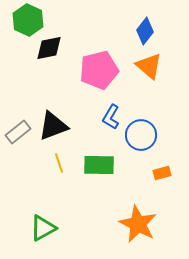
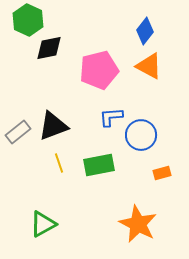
orange triangle: rotated 12 degrees counterclockwise
blue L-shape: rotated 55 degrees clockwise
green rectangle: rotated 12 degrees counterclockwise
green triangle: moved 4 px up
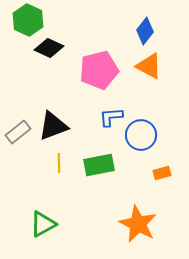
black diamond: rotated 36 degrees clockwise
yellow line: rotated 18 degrees clockwise
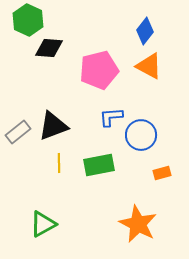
black diamond: rotated 20 degrees counterclockwise
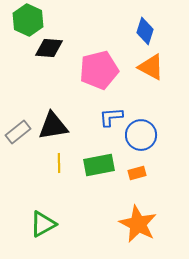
blue diamond: rotated 20 degrees counterclockwise
orange triangle: moved 2 px right, 1 px down
black triangle: rotated 12 degrees clockwise
orange rectangle: moved 25 px left
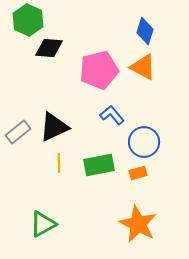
orange triangle: moved 8 px left
blue L-shape: moved 1 px right, 2 px up; rotated 55 degrees clockwise
black triangle: moved 1 px right, 1 px down; rotated 16 degrees counterclockwise
blue circle: moved 3 px right, 7 px down
orange rectangle: moved 1 px right
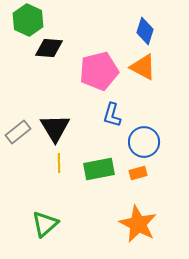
pink pentagon: moved 1 px down
blue L-shape: rotated 125 degrees counterclockwise
black triangle: moved 1 px right, 1 px down; rotated 36 degrees counterclockwise
green rectangle: moved 4 px down
green triangle: moved 2 px right; rotated 12 degrees counterclockwise
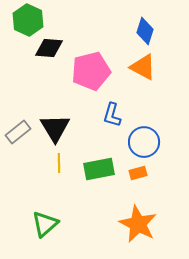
pink pentagon: moved 8 px left
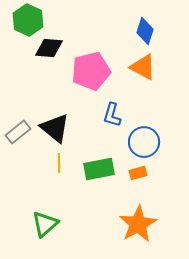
black triangle: rotated 20 degrees counterclockwise
orange star: rotated 15 degrees clockwise
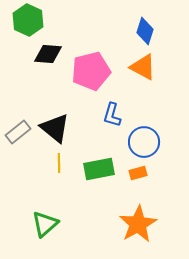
black diamond: moved 1 px left, 6 px down
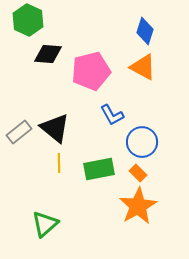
blue L-shape: rotated 45 degrees counterclockwise
gray rectangle: moved 1 px right
blue circle: moved 2 px left
orange rectangle: rotated 60 degrees clockwise
orange star: moved 18 px up
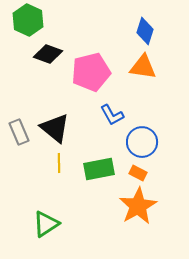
black diamond: rotated 16 degrees clockwise
orange triangle: rotated 20 degrees counterclockwise
pink pentagon: moved 1 px down
gray rectangle: rotated 75 degrees counterclockwise
orange rectangle: rotated 18 degrees counterclockwise
green triangle: moved 1 px right; rotated 8 degrees clockwise
